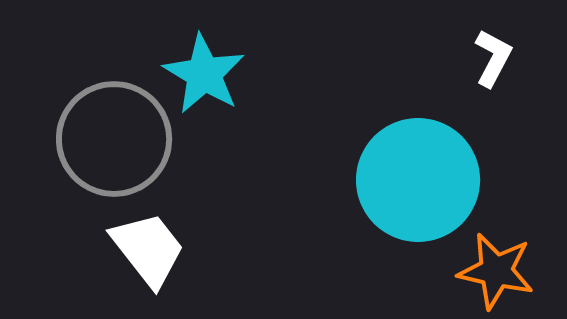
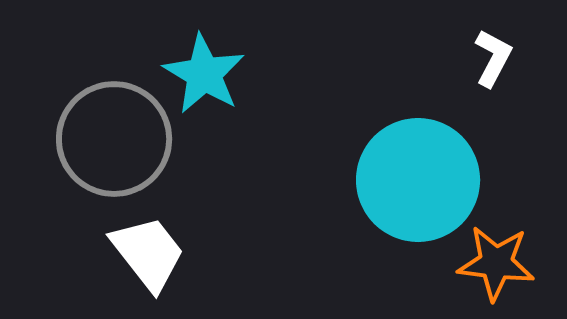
white trapezoid: moved 4 px down
orange star: moved 8 px up; rotated 6 degrees counterclockwise
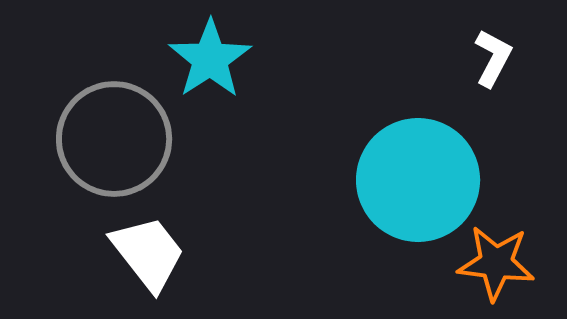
cyan star: moved 6 px right, 15 px up; rotated 8 degrees clockwise
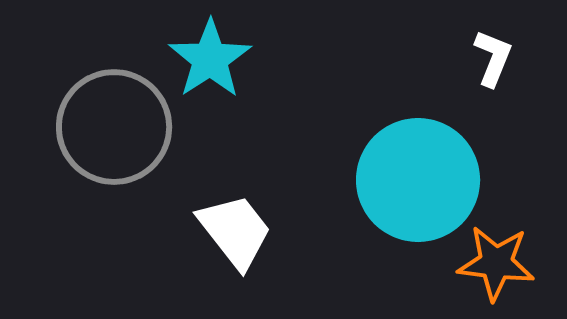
white L-shape: rotated 6 degrees counterclockwise
gray circle: moved 12 px up
white trapezoid: moved 87 px right, 22 px up
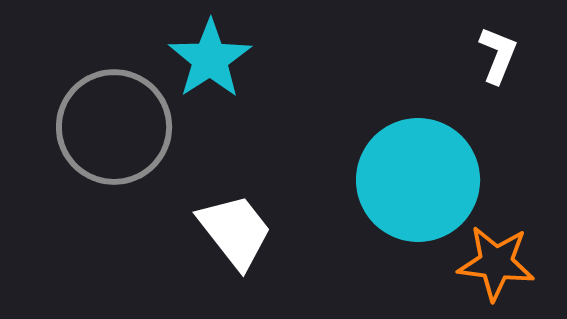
white L-shape: moved 5 px right, 3 px up
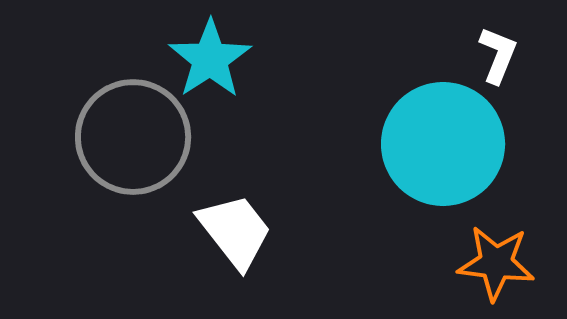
gray circle: moved 19 px right, 10 px down
cyan circle: moved 25 px right, 36 px up
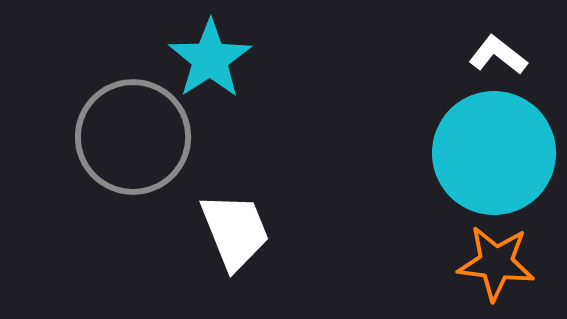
white L-shape: rotated 74 degrees counterclockwise
cyan circle: moved 51 px right, 9 px down
white trapezoid: rotated 16 degrees clockwise
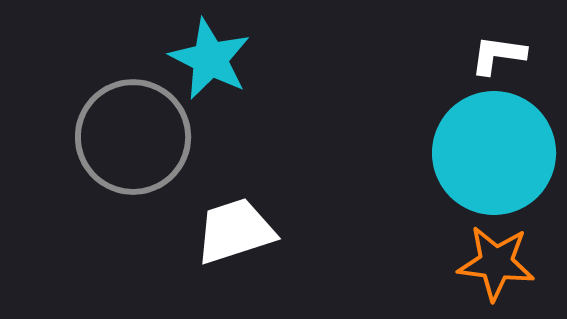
white L-shape: rotated 30 degrees counterclockwise
cyan star: rotated 12 degrees counterclockwise
white trapezoid: rotated 86 degrees counterclockwise
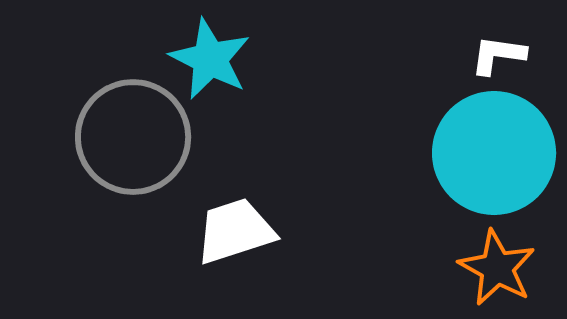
orange star: moved 1 px right, 5 px down; rotated 22 degrees clockwise
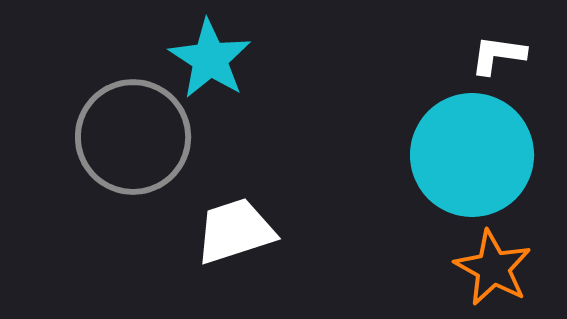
cyan star: rotated 6 degrees clockwise
cyan circle: moved 22 px left, 2 px down
orange star: moved 4 px left
